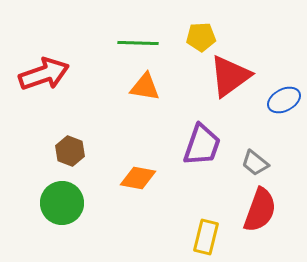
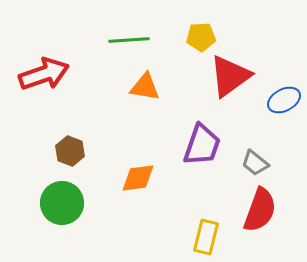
green line: moved 9 px left, 3 px up; rotated 6 degrees counterclockwise
orange diamond: rotated 18 degrees counterclockwise
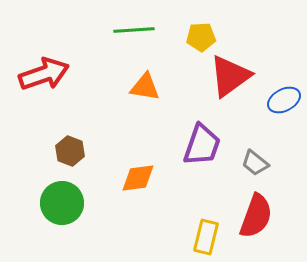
green line: moved 5 px right, 10 px up
red semicircle: moved 4 px left, 6 px down
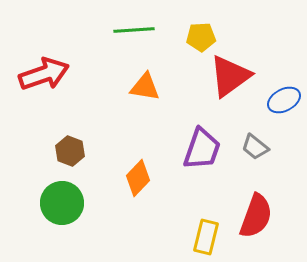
purple trapezoid: moved 4 px down
gray trapezoid: moved 16 px up
orange diamond: rotated 39 degrees counterclockwise
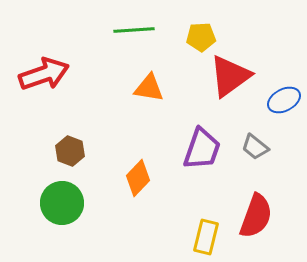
orange triangle: moved 4 px right, 1 px down
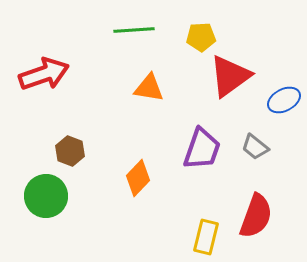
green circle: moved 16 px left, 7 px up
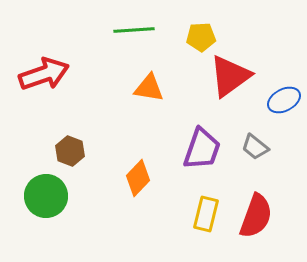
yellow rectangle: moved 23 px up
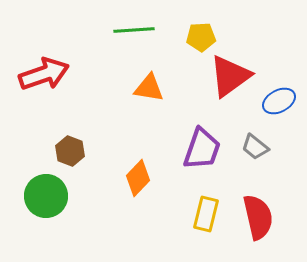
blue ellipse: moved 5 px left, 1 px down
red semicircle: moved 2 px right, 1 px down; rotated 33 degrees counterclockwise
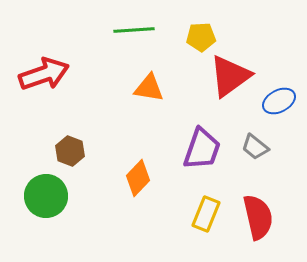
yellow rectangle: rotated 8 degrees clockwise
